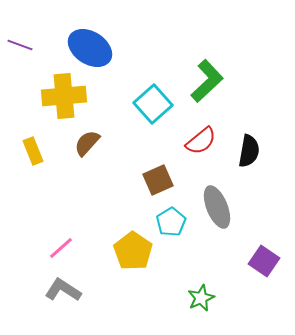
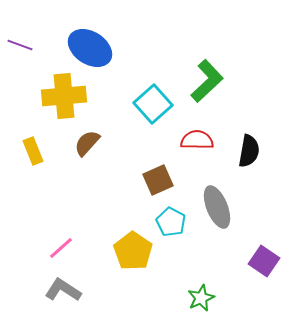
red semicircle: moved 4 px left, 1 px up; rotated 140 degrees counterclockwise
cyan pentagon: rotated 12 degrees counterclockwise
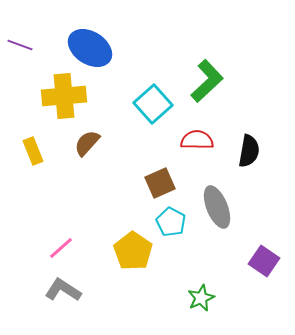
brown square: moved 2 px right, 3 px down
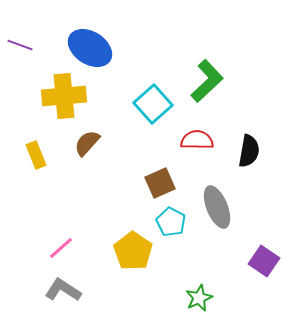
yellow rectangle: moved 3 px right, 4 px down
green star: moved 2 px left
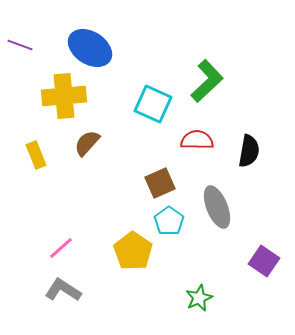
cyan square: rotated 24 degrees counterclockwise
cyan pentagon: moved 2 px left, 1 px up; rotated 8 degrees clockwise
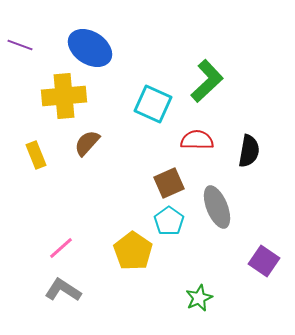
brown square: moved 9 px right
